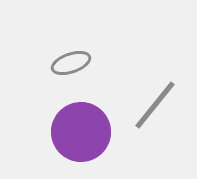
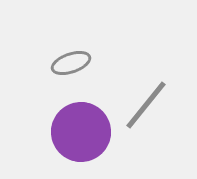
gray line: moved 9 px left
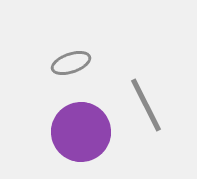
gray line: rotated 66 degrees counterclockwise
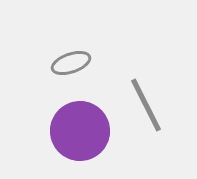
purple circle: moved 1 px left, 1 px up
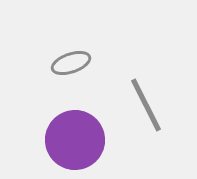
purple circle: moved 5 px left, 9 px down
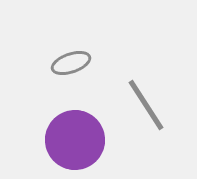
gray line: rotated 6 degrees counterclockwise
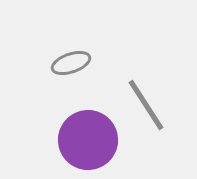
purple circle: moved 13 px right
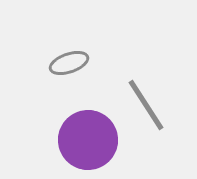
gray ellipse: moved 2 px left
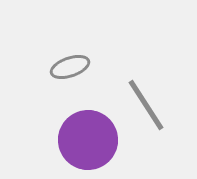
gray ellipse: moved 1 px right, 4 px down
